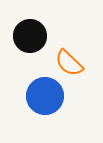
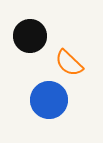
blue circle: moved 4 px right, 4 px down
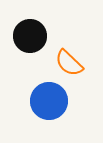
blue circle: moved 1 px down
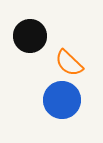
blue circle: moved 13 px right, 1 px up
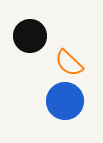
blue circle: moved 3 px right, 1 px down
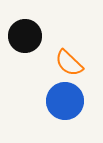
black circle: moved 5 px left
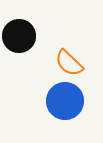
black circle: moved 6 px left
